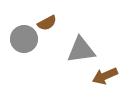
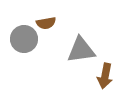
brown semicircle: moved 1 px left; rotated 18 degrees clockwise
brown arrow: rotated 55 degrees counterclockwise
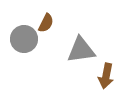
brown semicircle: rotated 54 degrees counterclockwise
brown arrow: moved 1 px right
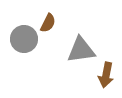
brown semicircle: moved 2 px right
brown arrow: moved 1 px up
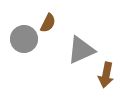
gray triangle: rotated 16 degrees counterclockwise
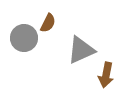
gray circle: moved 1 px up
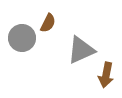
gray circle: moved 2 px left
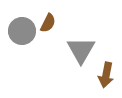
gray circle: moved 7 px up
gray triangle: rotated 36 degrees counterclockwise
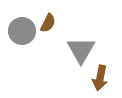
brown arrow: moved 6 px left, 3 px down
